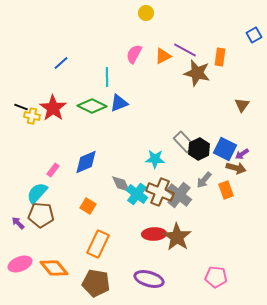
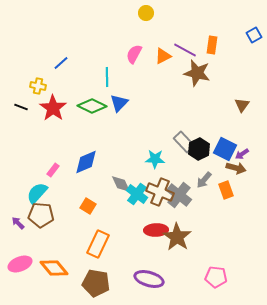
orange rectangle at (220, 57): moved 8 px left, 12 px up
blue triangle at (119, 103): rotated 24 degrees counterclockwise
yellow cross at (32, 116): moved 6 px right, 30 px up
red ellipse at (154, 234): moved 2 px right, 4 px up
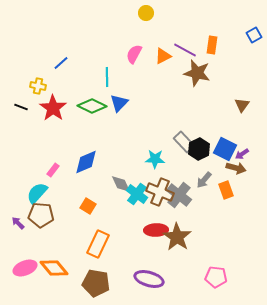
pink ellipse at (20, 264): moved 5 px right, 4 px down
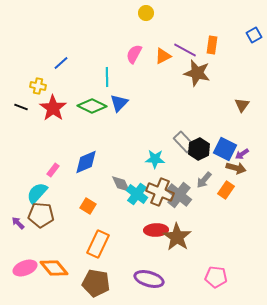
orange rectangle at (226, 190): rotated 54 degrees clockwise
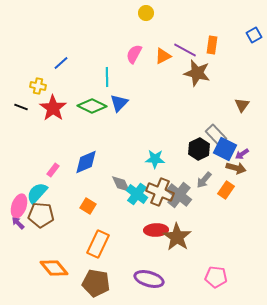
gray rectangle at (184, 142): moved 32 px right, 7 px up
pink ellipse at (25, 268): moved 6 px left, 62 px up; rotated 50 degrees counterclockwise
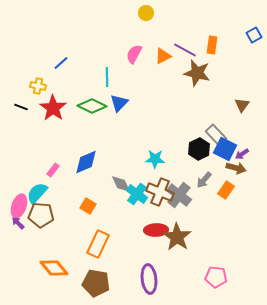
purple ellipse at (149, 279): rotated 68 degrees clockwise
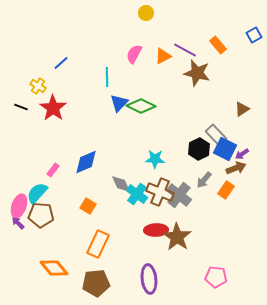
orange rectangle at (212, 45): moved 6 px right; rotated 48 degrees counterclockwise
yellow cross at (38, 86): rotated 21 degrees clockwise
brown triangle at (242, 105): moved 4 px down; rotated 21 degrees clockwise
green diamond at (92, 106): moved 49 px right
brown arrow at (236, 168): rotated 36 degrees counterclockwise
brown pentagon at (96, 283): rotated 16 degrees counterclockwise
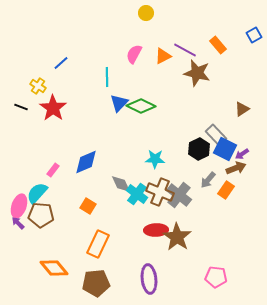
gray arrow at (204, 180): moved 4 px right
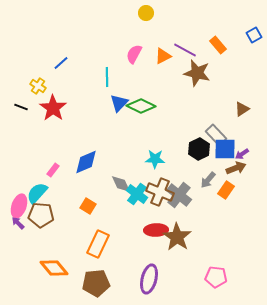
blue square at (225, 149): rotated 25 degrees counterclockwise
purple ellipse at (149, 279): rotated 20 degrees clockwise
